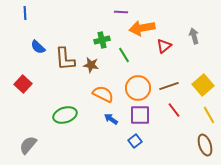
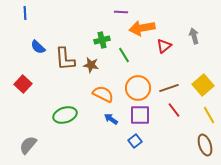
brown line: moved 2 px down
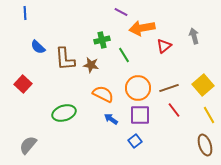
purple line: rotated 24 degrees clockwise
green ellipse: moved 1 px left, 2 px up
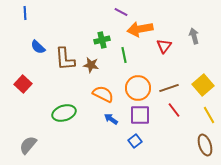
orange arrow: moved 2 px left, 1 px down
red triangle: rotated 14 degrees counterclockwise
green line: rotated 21 degrees clockwise
